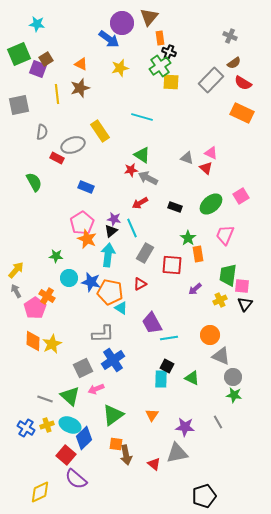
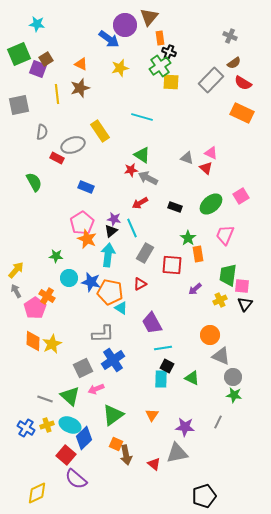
purple circle at (122, 23): moved 3 px right, 2 px down
cyan line at (169, 338): moved 6 px left, 10 px down
gray line at (218, 422): rotated 56 degrees clockwise
orange square at (116, 444): rotated 16 degrees clockwise
yellow diamond at (40, 492): moved 3 px left, 1 px down
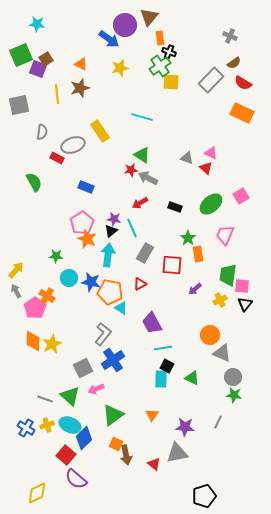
green square at (19, 54): moved 2 px right, 1 px down
gray L-shape at (103, 334): rotated 50 degrees counterclockwise
gray triangle at (221, 356): moved 1 px right, 3 px up
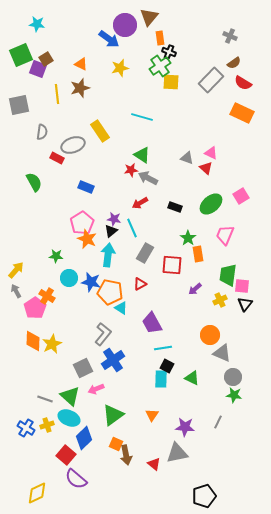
cyan ellipse at (70, 425): moved 1 px left, 7 px up
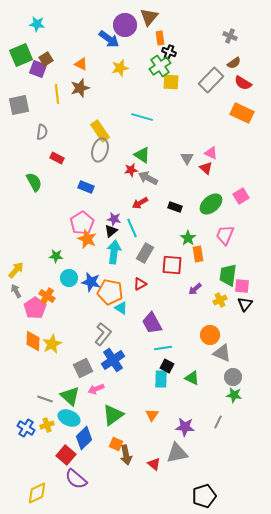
gray ellipse at (73, 145): moved 27 px right, 5 px down; rotated 55 degrees counterclockwise
gray triangle at (187, 158): rotated 40 degrees clockwise
cyan arrow at (108, 255): moved 6 px right, 3 px up
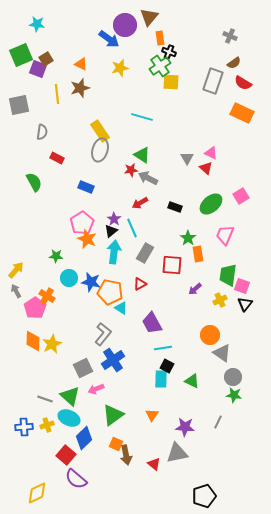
gray rectangle at (211, 80): moved 2 px right, 1 px down; rotated 25 degrees counterclockwise
purple star at (114, 219): rotated 24 degrees clockwise
pink square at (242, 286): rotated 14 degrees clockwise
gray triangle at (222, 353): rotated 12 degrees clockwise
green triangle at (192, 378): moved 3 px down
blue cross at (26, 428): moved 2 px left, 1 px up; rotated 36 degrees counterclockwise
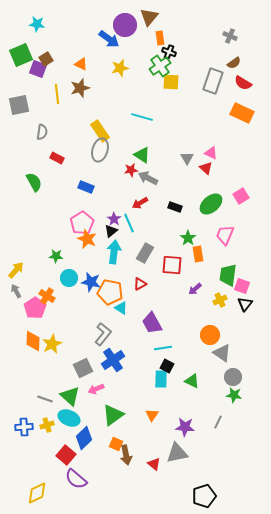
cyan line at (132, 228): moved 3 px left, 5 px up
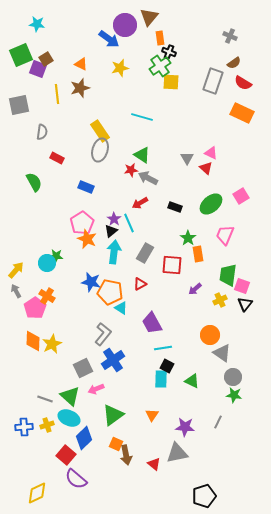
cyan circle at (69, 278): moved 22 px left, 15 px up
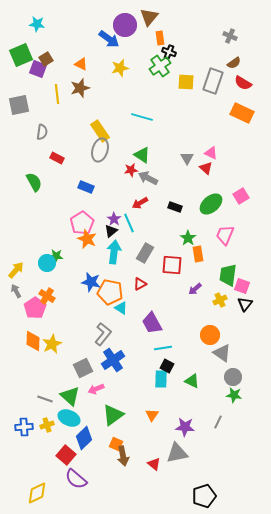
yellow square at (171, 82): moved 15 px right
brown arrow at (126, 455): moved 3 px left, 1 px down
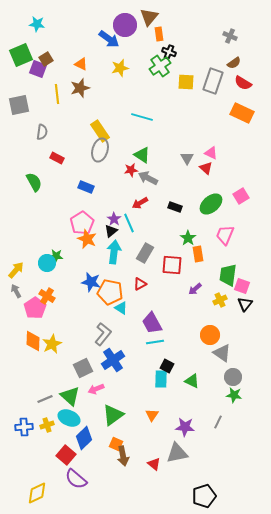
orange rectangle at (160, 38): moved 1 px left, 4 px up
cyan line at (163, 348): moved 8 px left, 6 px up
gray line at (45, 399): rotated 42 degrees counterclockwise
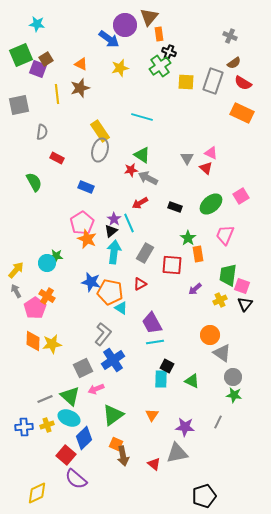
yellow star at (52, 344): rotated 18 degrees clockwise
